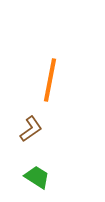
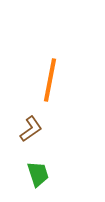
green trapezoid: moved 1 px right, 3 px up; rotated 40 degrees clockwise
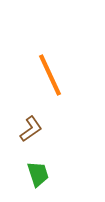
orange line: moved 5 px up; rotated 36 degrees counterclockwise
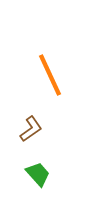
green trapezoid: rotated 24 degrees counterclockwise
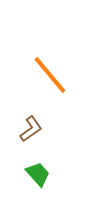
orange line: rotated 15 degrees counterclockwise
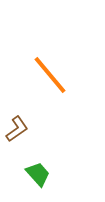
brown L-shape: moved 14 px left
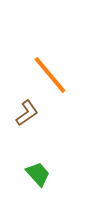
brown L-shape: moved 10 px right, 16 px up
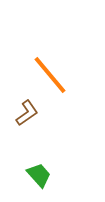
green trapezoid: moved 1 px right, 1 px down
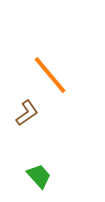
green trapezoid: moved 1 px down
